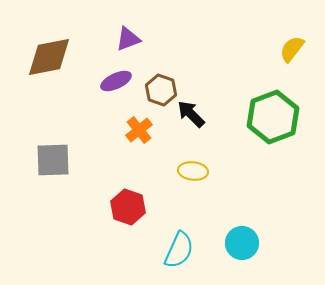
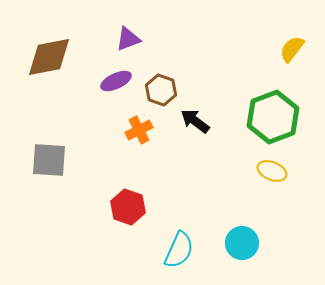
black arrow: moved 4 px right, 7 px down; rotated 8 degrees counterclockwise
orange cross: rotated 12 degrees clockwise
gray square: moved 4 px left; rotated 6 degrees clockwise
yellow ellipse: moved 79 px right; rotated 16 degrees clockwise
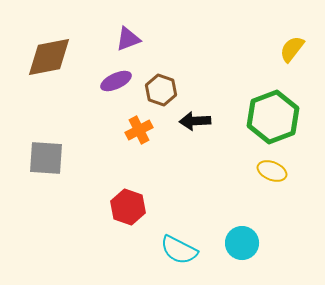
black arrow: rotated 40 degrees counterclockwise
gray square: moved 3 px left, 2 px up
cyan semicircle: rotated 93 degrees clockwise
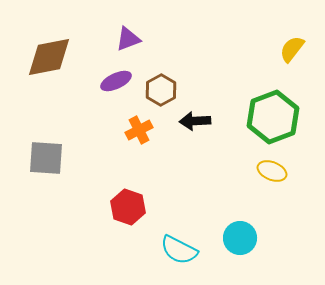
brown hexagon: rotated 12 degrees clockwise
cyan circle: moved 2 px left, 5 px up
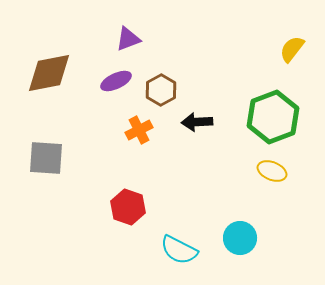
brown diamond: moved 16 px down
black arrow: moved 2 px right, 1 px down
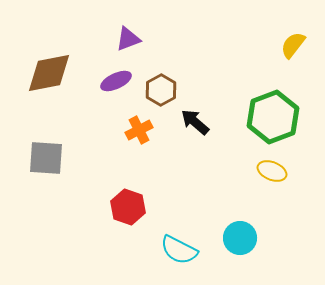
yellow semicircle: moved 1 px right, 4 px up
black arrow: moved 2 px left; rotated 44 degrees clockwise
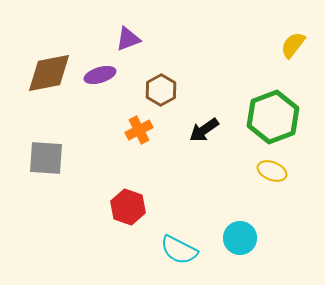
purple ellipse: moved 16 px left, 6 px up; rotated 8 degrees clockwise
black arrow: moved 9 px right, 8 px down; rotated 76 degrees counterclockwise
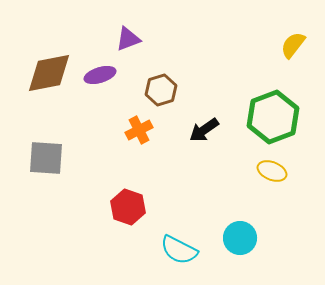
brown hexagon: rotated 12 degrees clockwise
